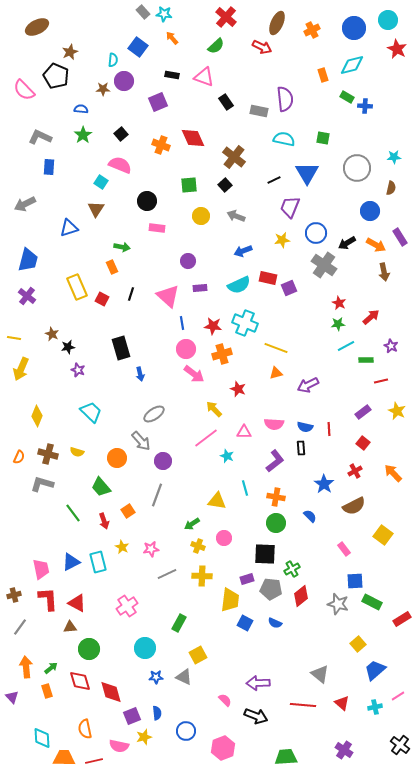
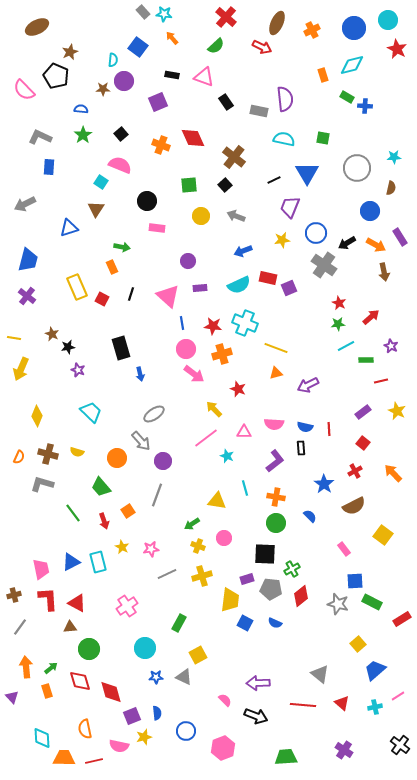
yellow cross at (202, 576): rotated 18 degrees counterclockwise
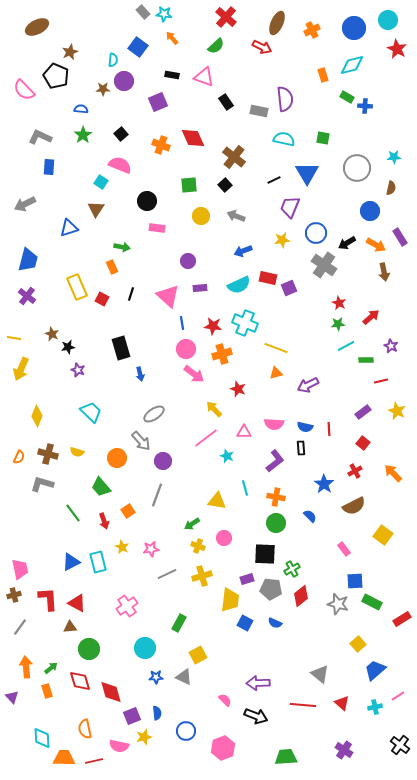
pink trapezoid at (41, 569): moved 21 px left
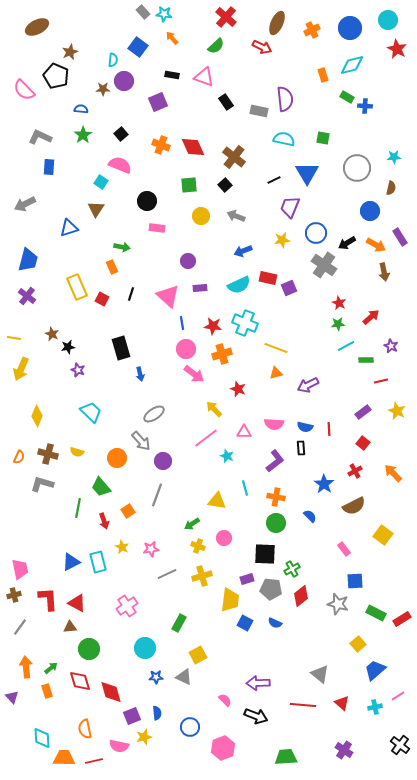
blue circle at (354, 28): moved 4 px left
red diamond at (193, 138): moved 9 px down
green line at (73, 513): moved 5 px right, 5 px up; rotated 48 degrees clockwise
green rectangle at (372, 602): moved 4 px right, 11 px down
blue circle at (186, 731): moved 4 px right, 4 px up
